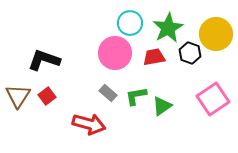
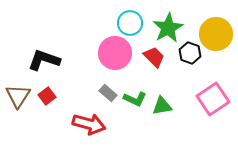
red trapezoid: rotated 55 degrees clockwise
green L-shape: moved 1 px left, 3 px down; rotated 145 degrees counterclockwise
green triangle: rotated 25 degrees clockwise
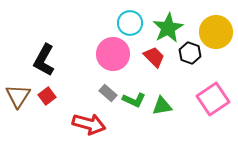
yellow circle: moved 2 px up
pink circle: moved 2 px left, 1 px down
black L-shape: rotated 80 degrees counterclockwise
green L-shape: moved 1 px left, 1 px down
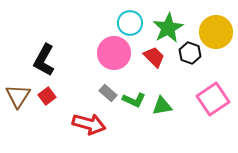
pink circle: moved 1 px right, 1 px up
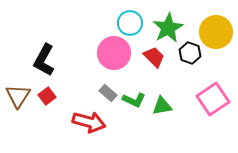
red arrow: moved 2 px up
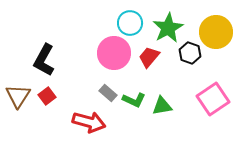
red trapezoid: moved 5 px left; rotated 95 degrees counterclockwise
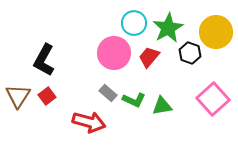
cyan circle: moved 4 px right
pink square: rotated 8 degrees counterclockwise
